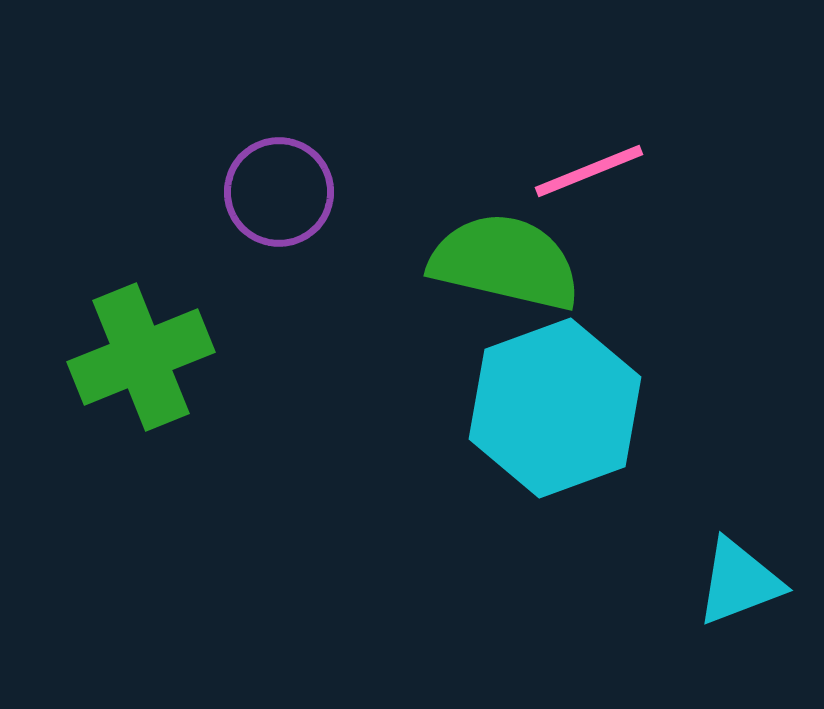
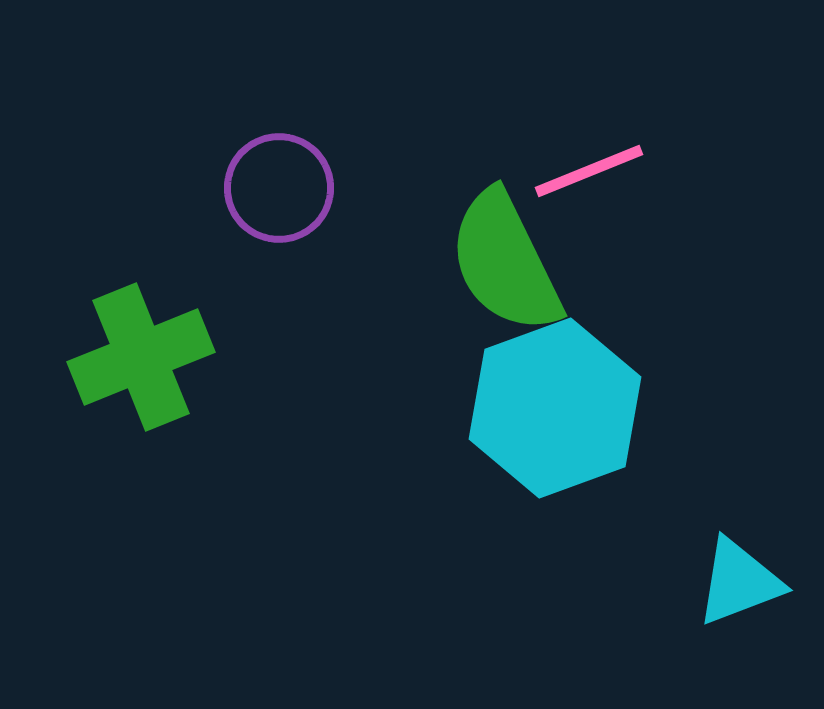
purple circle: moved 4 px up
green semicircle: rotated 129 degrees counterclockwise
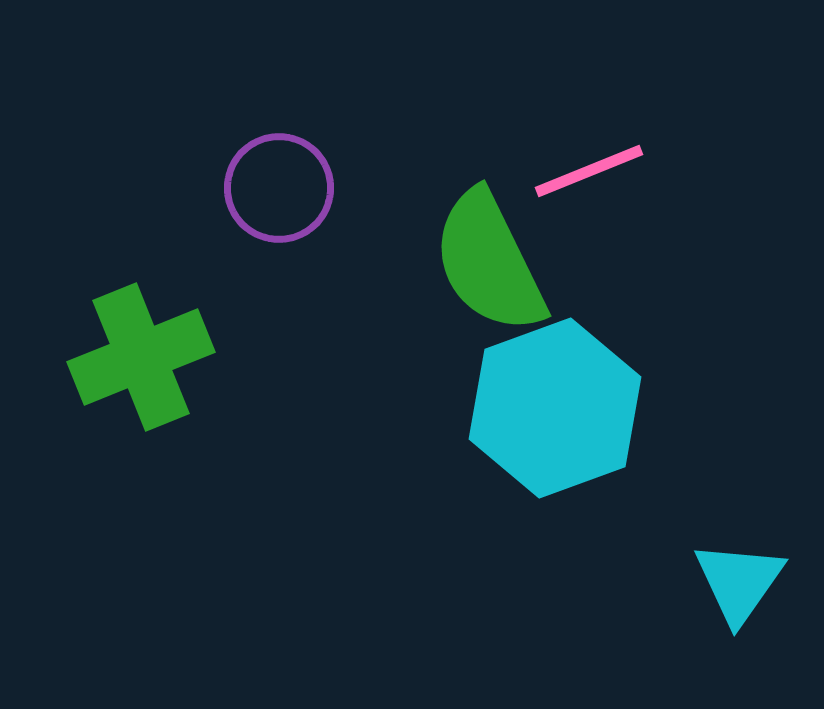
green semicircle: moved 16 px left
cyan triangle: rotated 34 degrees counterclockwise
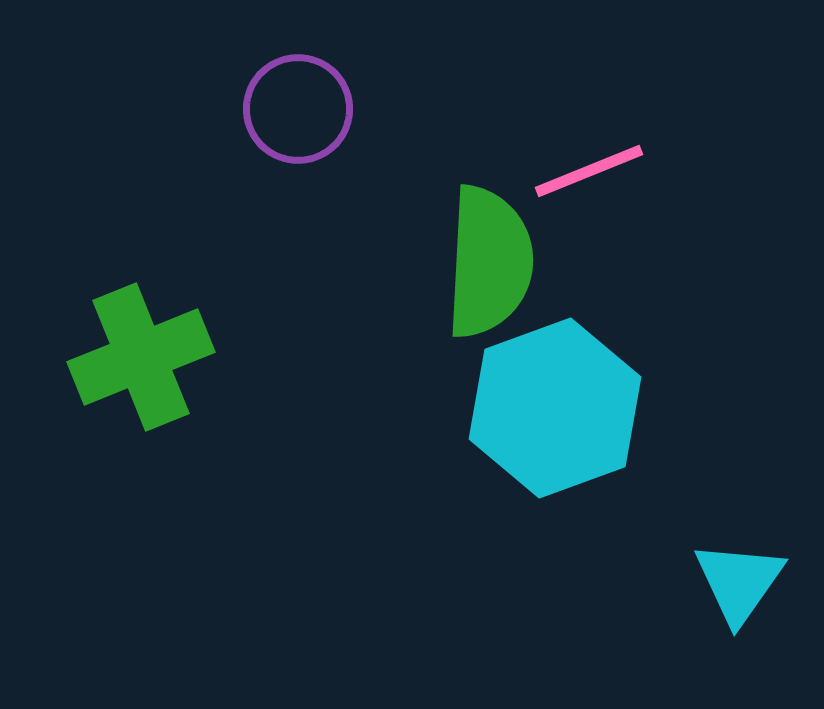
purple circle: moved 19 px right, 79 px up
green semicircle: rotated 151 degrees counterclockwise
